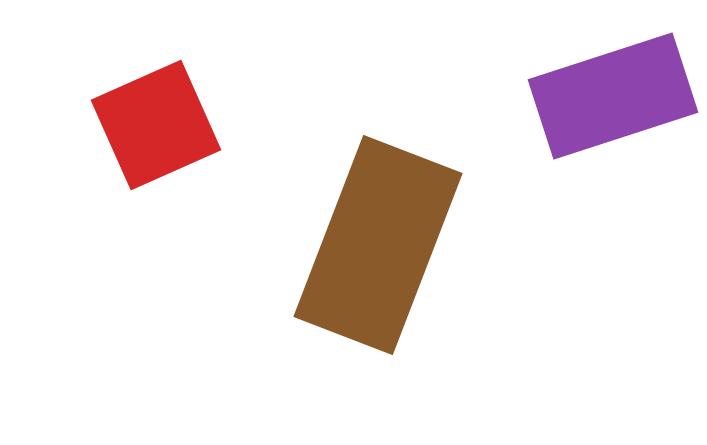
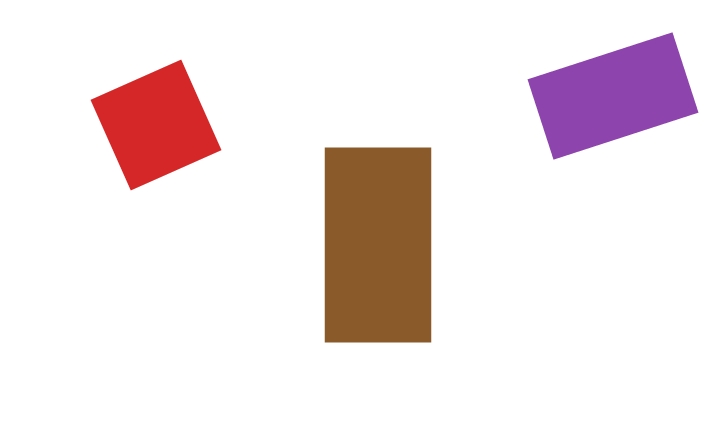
brown rectangle: rotated 21 degrees counterclockwise
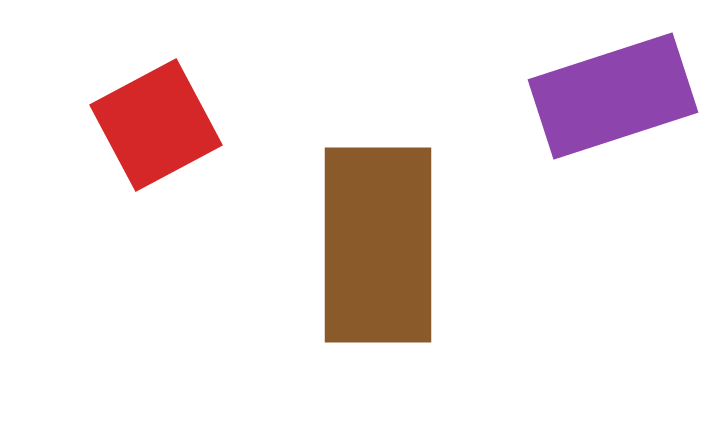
red square: rotated 4 degrees counterclockwise
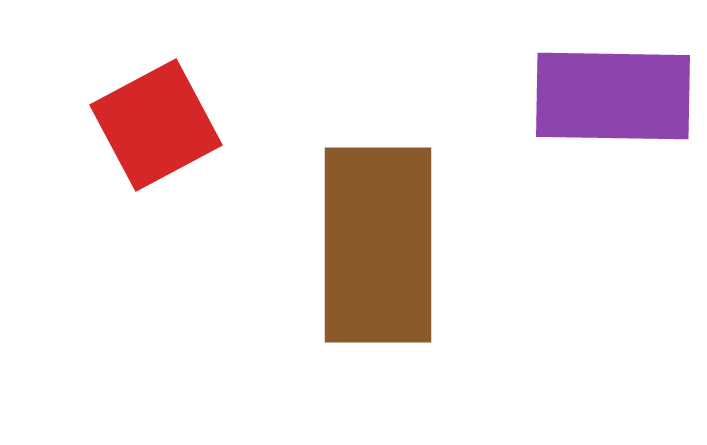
purple rectangle: rotated 19 degrees clockwise
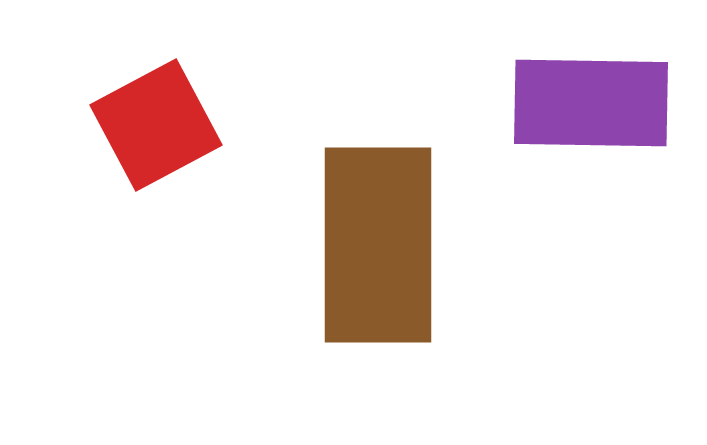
purple rectangle: moved 22 px left, 7 px down
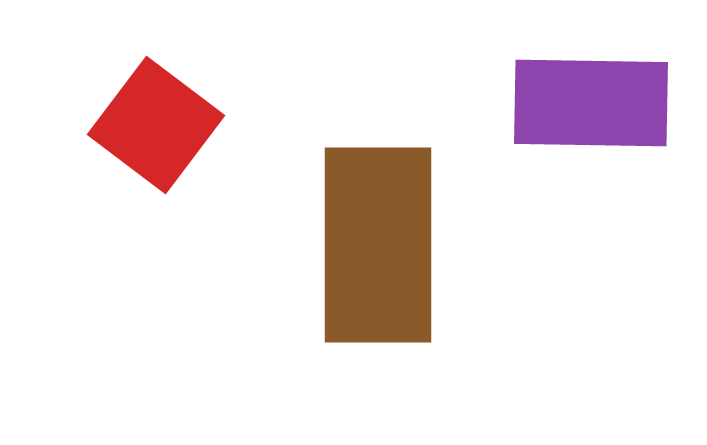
red square: rotated 25 degrees counterclockwise
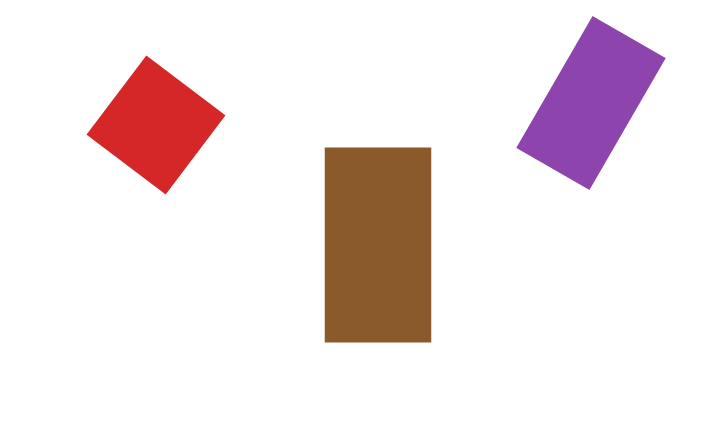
purple rectangle: rotated 61 degrees counterclockwise
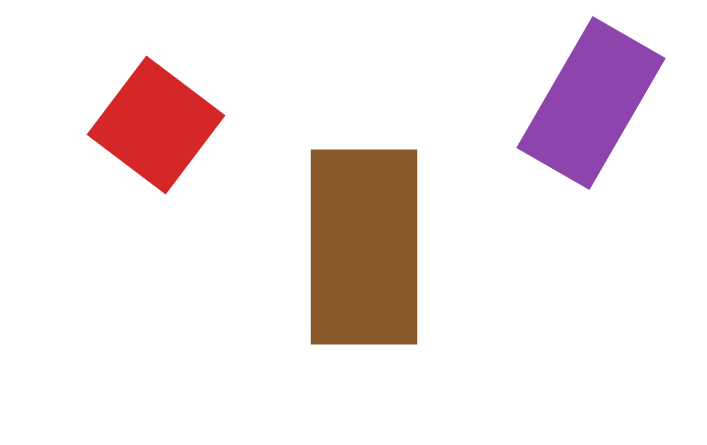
brown rectangle: moved 14 px left, 2 px down
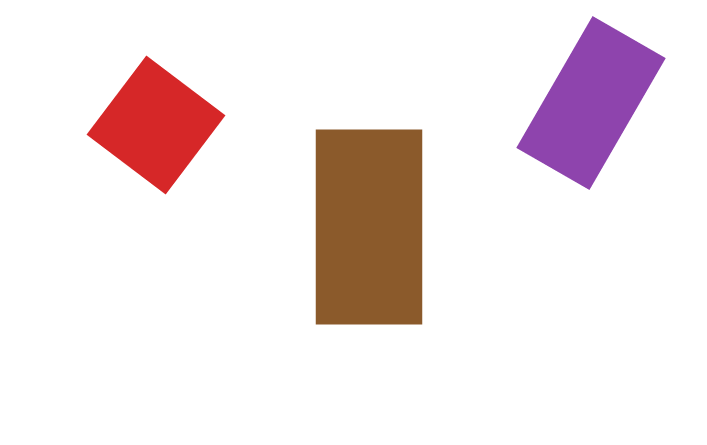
brown rectangle: moved 5 px right, 20 px up
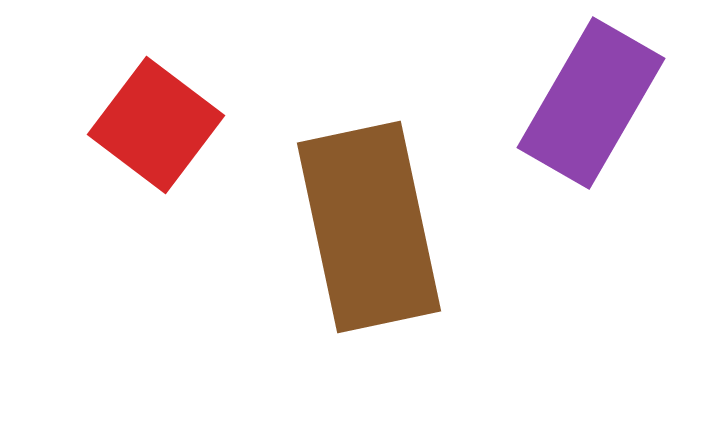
brown rectangle: rotated 12 degrees counterclockwise
